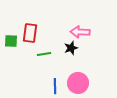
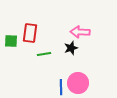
blue line: moved 6 px right, 1 px down
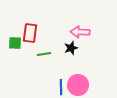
green square: moved 4 px right, 2 px down
pink circle: moved 2 px down
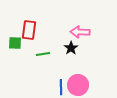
red rectangle: moved 1 px left, 3 px up
black star: rotated 16 degrees counterclockwise
green line: moved 1 px left
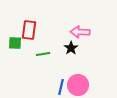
blue line: rotated 14 degrees clockwise
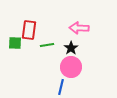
pink arrow: moved 1 px left, 4 px up
green line: moved 4 px right, 9 px up
pink circle: moved 7 px left, 18 px up
